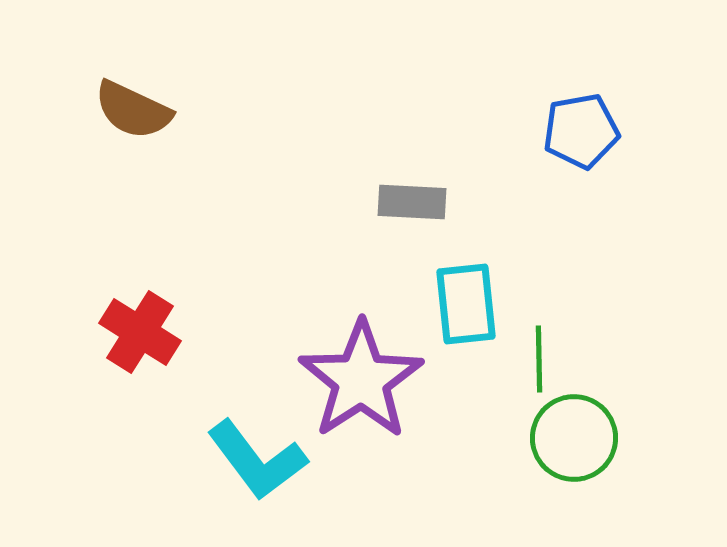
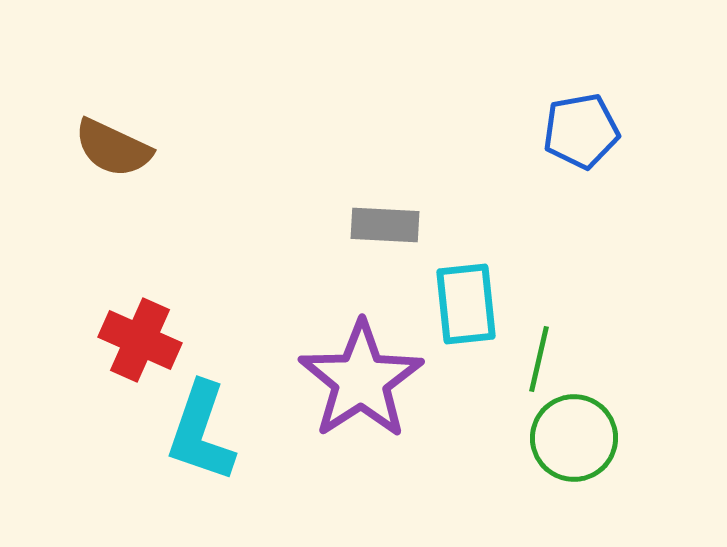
brown semicircle: moved 20 px left, 38 px down
gray rectangle: moved 27 px left, 23 px down
red cross: moved 8 px down; rotated 8 degrees counterclockwise
green line: rotated 14 degrees clockwise
cyan L-shape: moved 56 px left, 28 px up; rotated 56 degrees clockwise
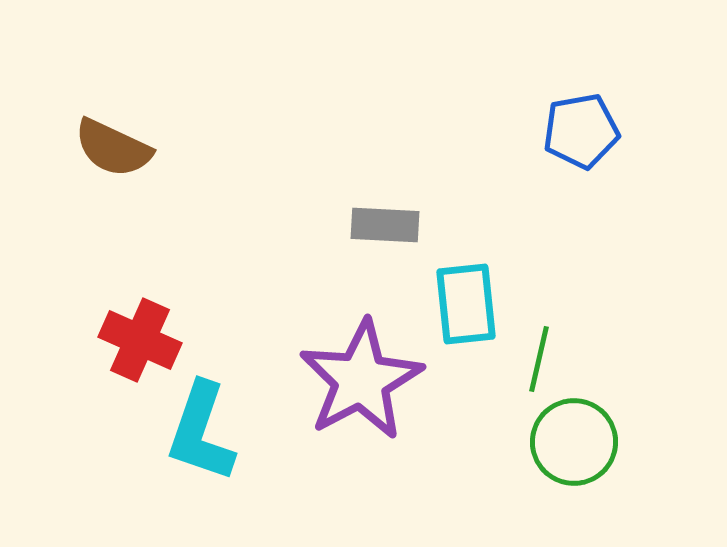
purple star: rotated 5 degrees clockwise
green circle: moved 4 px down
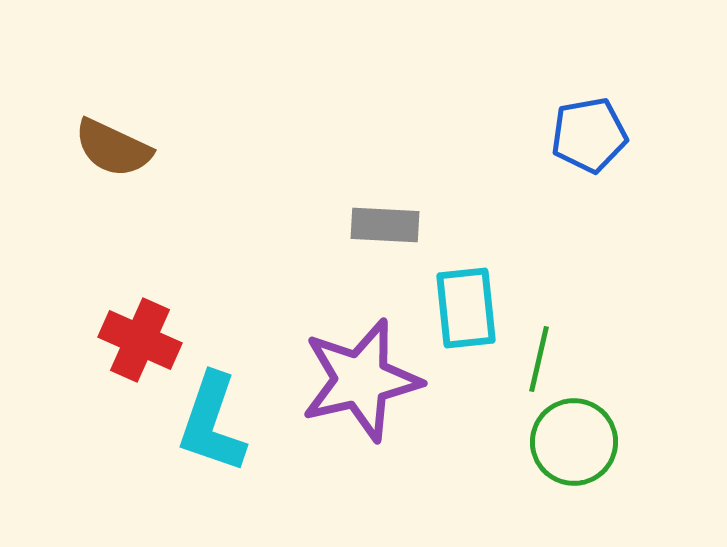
blue pentagon: moved 8 px right, 4 px down
cyan rectangle: moved 4 px down
purple star: rotated 15 degrees clockwise
cyan L-shape: moved 11 px right, 9 px up
